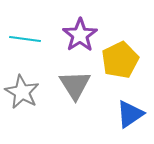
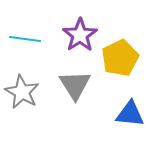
yellow pentagon: moved 2 px up
blue triangle: rotated 40 degrees clockwise
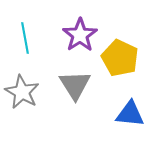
cyan line: moved 1 px up; rotated 72 degrees clockwise
yellow pentagon: rotated 21 degrees counterclockwise
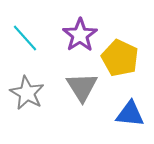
cyan line: rotated 32 degrees counterclockwise
gray triangle: moved 7 px right, 2 px down
gray star: moved 5 px right, 1 px down
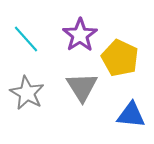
cyan line: moved 1 px right, 1 px down
blue triangle: moved 1 px right, 1 px down
